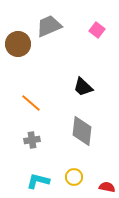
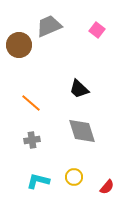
brown circle: moved 1 px right, 1 px down
black trapezoid: moved 4 px left, 2 px down
gray diamond: rotated 24 degrees counterclockwise
red semicircle: rotated 119 degrees clockwise
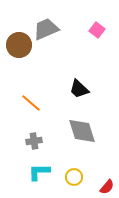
gray trapezoid: moved 3 px left, 3 px down
gray cross: moved 2 px right, 1 px down
cyan L-shape: moved 1 px right, 9 px up; rotated 15 degrees counterclockwise
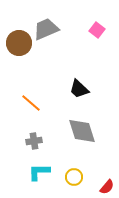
brown circle: moved 2 px up
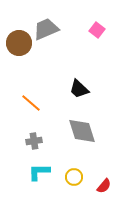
red semicircle: moved 3 px left, 1 px up
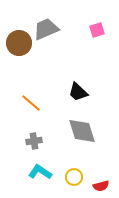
pink square: rotated 35 degrees clockwise
black trapezoid: moved 1 px left, 3 px down
cyan L-shape: moved 1 px right; rotated 35 degrees clockwise
red semicircle: moved 3 px left; rotated 35 degrees clockwise
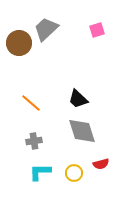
gray trapezoid: rotated 20 degrees counterclockwise
black trapezoid: moved 7 px down
cyan L-shape: rotated 35 degrees counterclockwise
yellow circle: moved 4 px up
red semicircle: moved 22 px up
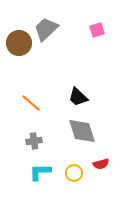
black trapezoid: moved 2 px up
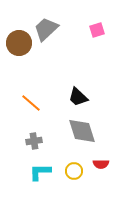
red semicircle: rotated 14 degrees clockwise
yellow circle: moved 2 px up
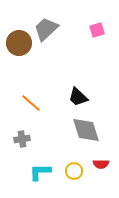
gray diamond: moved 4 px right, 1 px up
gray cross: moved 12 px left, 2 px up
